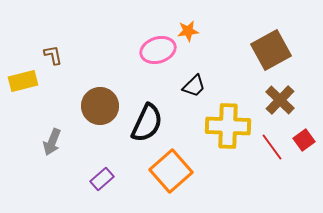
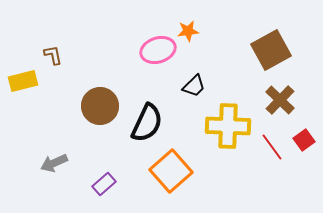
gray arrow: moved 2 px right, 21 px down; rotated 44 degrees clockwise
purple rectangle: moved 2 px right, 5 px down
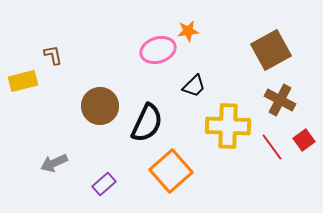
brown cross: rotated 16 degrees counterclockwise
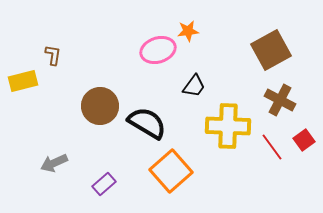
brown L-shape: rotated 20 degrees clockwise
black trapezoid: rotated 10 degrees counterclockwise
black semicircle: rotated 84 degrees counterclockwise
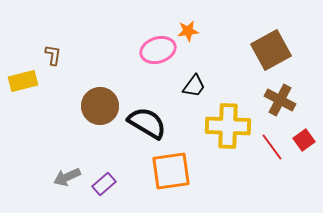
gray arrow: moved 13 px right, 14 px down
orange square: rotated 33 degrees clockwise
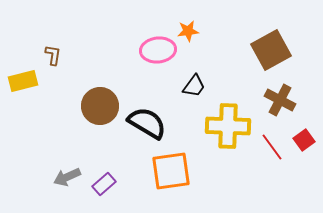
pink ellipse: rotated 12 degrees clockwise
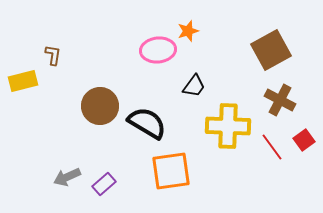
orange star: rotated 10 degrees counterclockwise
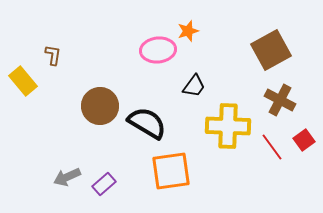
yellow rectangle: rotated 64 degrees clockwise
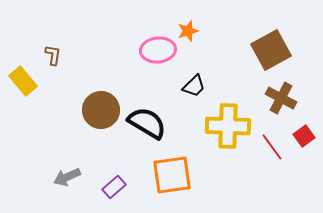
black trapezoid: rotated 10 degrees clockwise
brown cross: moved 1 px right, 2 px up
brown circle: moved 1 px right, 4 px down
red square: moved 4 px up
orange square: moved 1 px right, 4 px down
purple rectangle: moved 10 px right, 3 px down
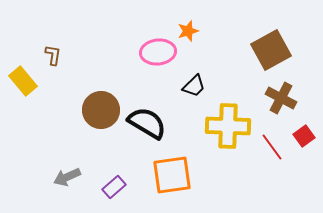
pink ellipse: moved 2 px down
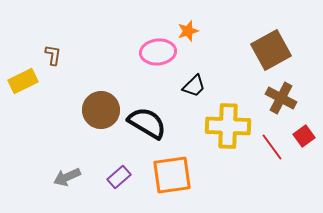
yellow rectangle: rotated 76 degrees counterclockwise
purple rectangle: moved 5 px right, 10 px up
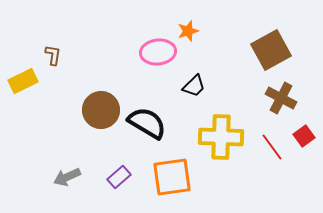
yellow cross: moved 7 px left, 11 px down
orange square: moved 2 px down
